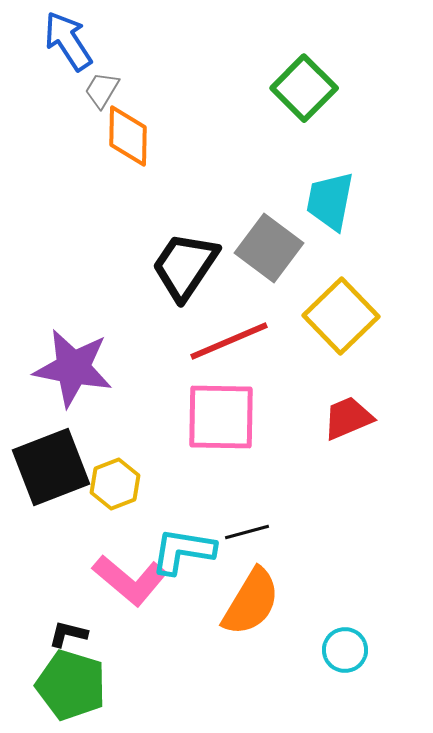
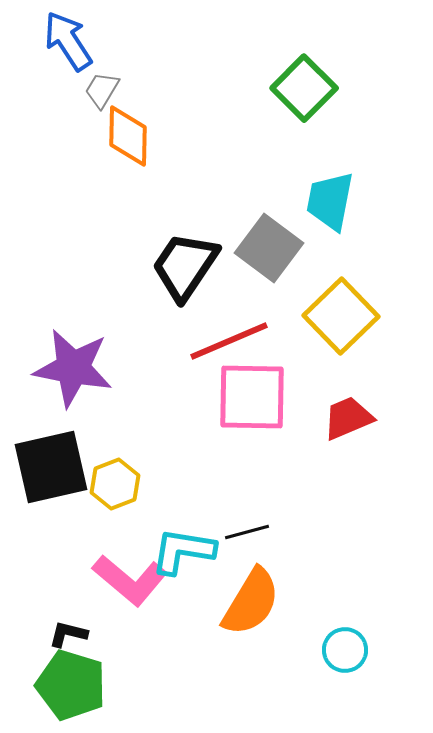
pink square: moved 31 px right, 20 px up
black square: rotated 8 degrees clockwise
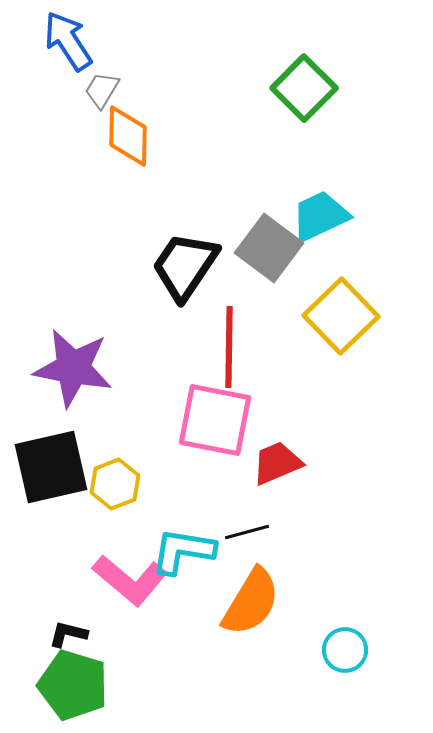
cyan trapezoid: moved 10 px left, 15 px down; rotated 54 degrees clockwise
red line: moved 6 px down; rotated 66 degrees counterclockwise
pink square: moved 37 px left, 23 px down; rotated 10 degrees clockwise
red trapezoid: moved 71 px left, 45 px down
green pentagon: moved 2 px right
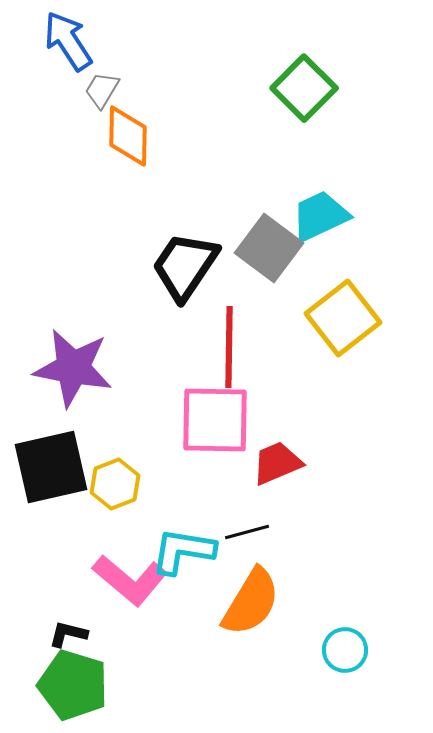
yellow square: moved 2 px right, 2 px down; rotated 6 degrees clockwise
pink square: rotated 10 degrees counterclockwise
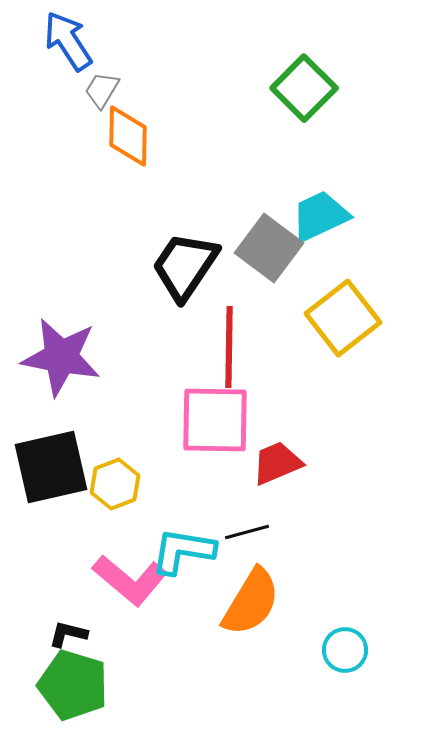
purple star: moved 12 px left, 11 px up
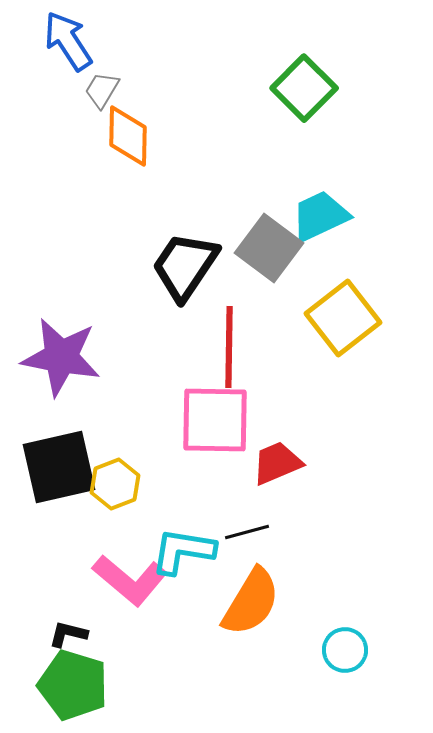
black square: moved 8 px right
